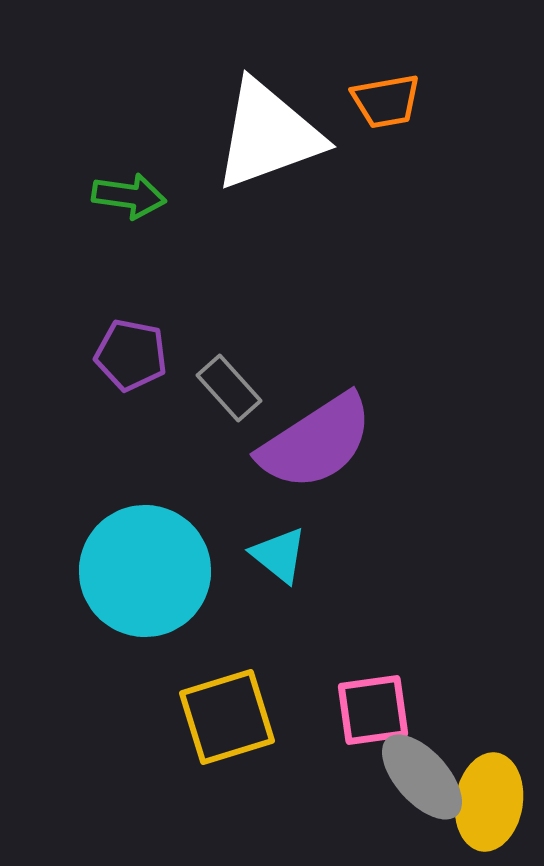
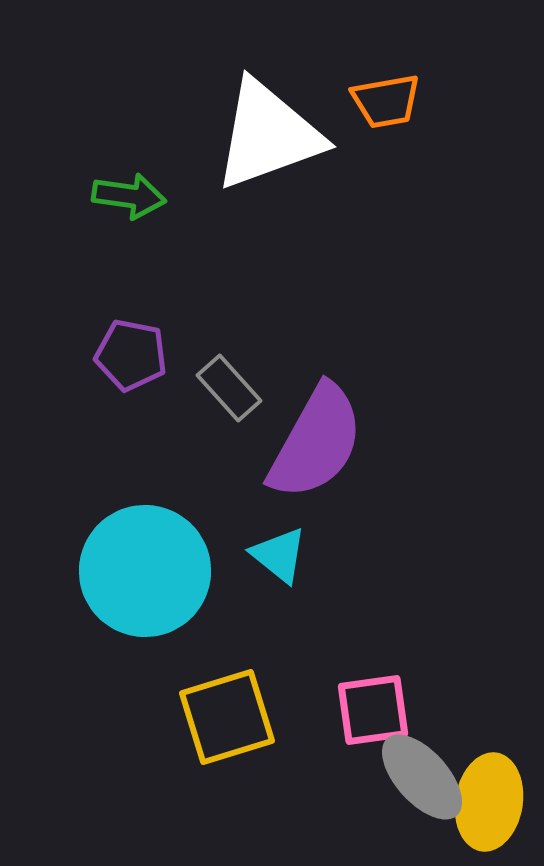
purple semicircle: rotated 28 degrees counterclockwise
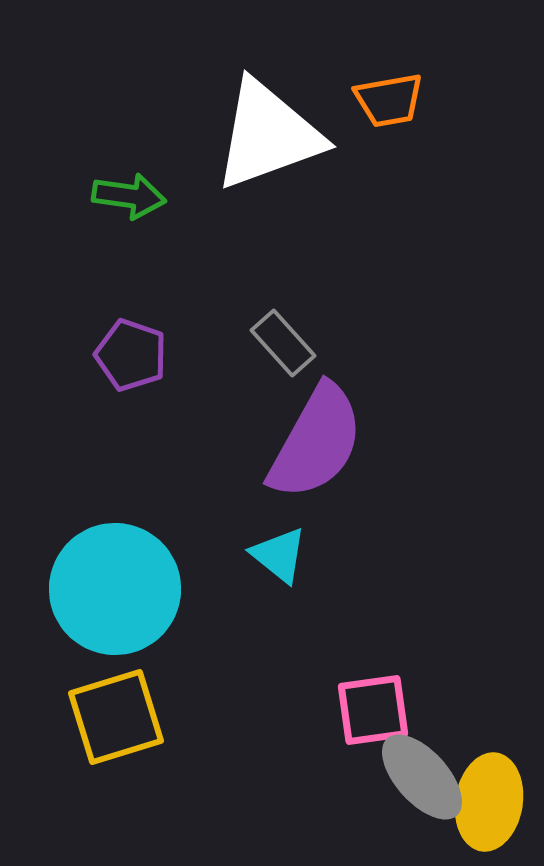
orange trapezoid: moved 3 px right, 1 px up
purple pentagon: rotated 8 degrees clockwise
gray rectangle: moved 54 px right, 45 px up
cyan circle: moved 30 px left, 18 px down
yellow square: moved 111 px left
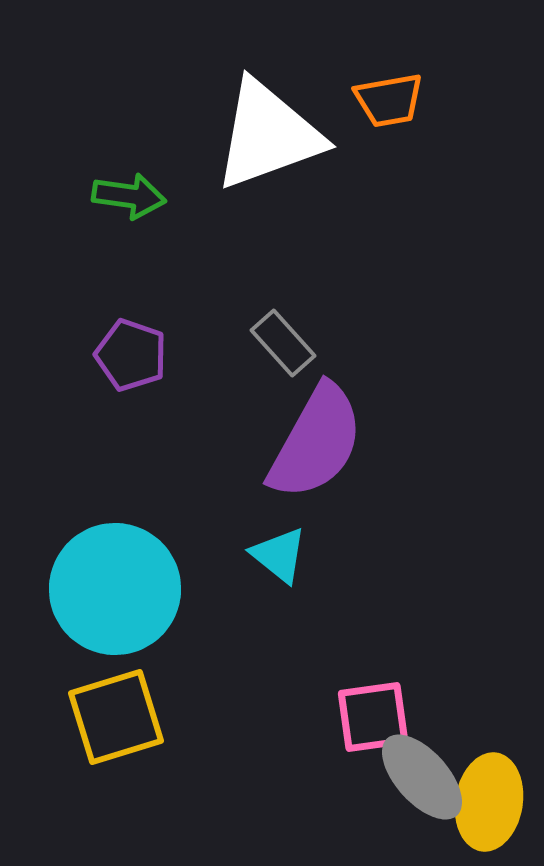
pink square: moved 7 px down
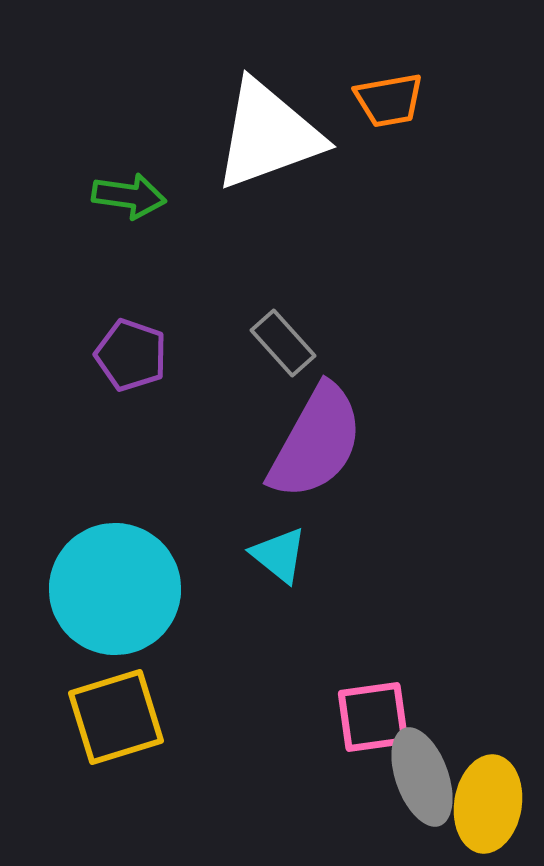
gray ellipse: rotated 22 degrees clockwise
yellow ellipse: moved 1 px left, 2 px down
